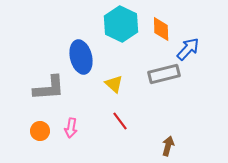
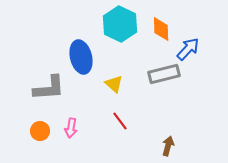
cyan hexagon: moved 1 px left
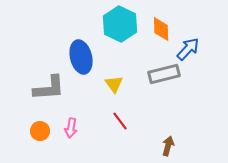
yellow triangle: rotated 12 degrees clockwise
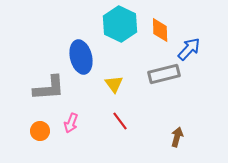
orange diamond: moved 1 px left, 1 px down
blue arrow: moved 1 px right
pink arrow: moved 5 px up; rotated 12 degrees clockwise
brown arrow: moved 9 px right, 9 px up
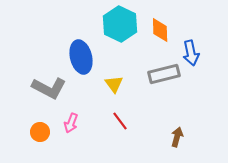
blue arrow: moved 2 px right, 4 px down; rotated 125 degrees clockwise
gray L-shape: rotated 32 degrees clockwise
orange circle: moved 1 px down
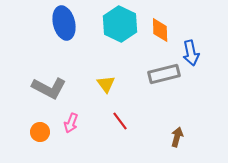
blue ellipse: moved 17 px left, 34 px up
yellow triangle: moved 8 px left
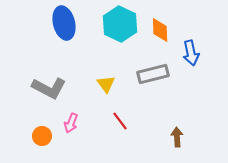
gray rectangle: moved 11 px left
orange circle: moved 2 px right, 4 px down
brown arrow: rotated 18 degrees counterclockwise
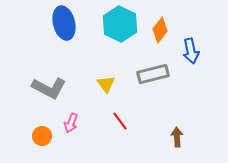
orange diamond: rotated 40 degrees clockwise
blue arrow: moved 2 px up
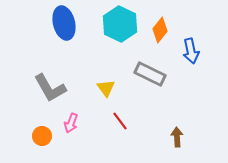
gray rectangle: moved 3 px left; rotated 40 degrees clockwise
yellow triangle: moved 4 px down
gray L-shape: moved 1 px right; rotated 32 degrees clockwise
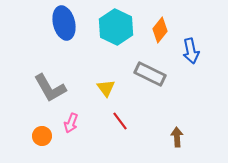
cyan hexagon: moved 4 px left, 3 px down
